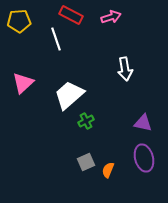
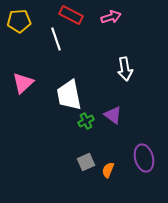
white trapezoid: rotated 60 degrees counterclockwise
purple triangle: moved 30 px left, 8 px up; rotated 24 degrees clockwise
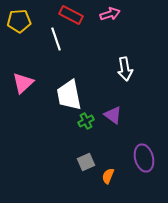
pink arrow: moved 1 px left, 3 px up
orange semicircle: moved 6 px down
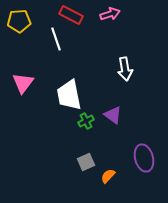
pink triangle: rotated 10 degrees counterclockwise
orange semicircle: rotated 21 degrees clockwise
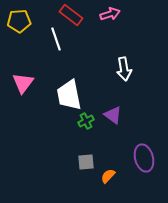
red rectangle: rotated 10 degrees clockwise
white arrow: moved 1 px left
gray square: rotated 18 degrees clockwise
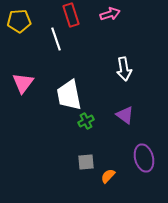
red rectangle: rotated 35 degrees clockwise
purple triangle: moved 12 px right
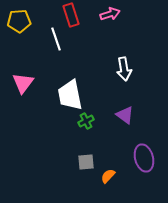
white trapezoid: moved 1 px right
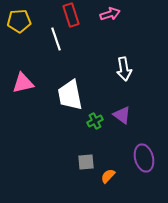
pink triangle: rotated 40 degrees clockwise
purple triangle: moved 3 px left
green cross: moved 9 px right
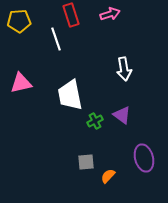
pink triangle: moved 2 px left
